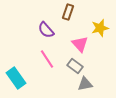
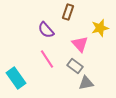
gray triangle: moved 1 px right, 1 px up
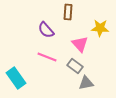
brown rectangle: rotated 14 degrees counterclockwise
yellow star: rotated 18 degrees clockwise
pink line: moved 2 px up; rotated 36 degrees counterclockwise
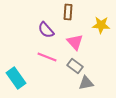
yellow star: moved 1 px right, 3 px up
pink triangle: moved 5 px left, 2 px up
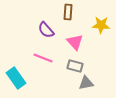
pink line: moved 4 px left, 1 px down
gray rectangle: rotated 21 degrees counterclockwise
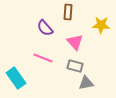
purple semicircle: moved 1 px left, 2 px up
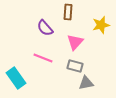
yellow star: rotated 18 degrees counterclockwise
pink triangle: rotated 24 degrees clockwise
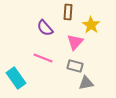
yellow star: moved 10 px left; rotated 24 degrees counterclockwise
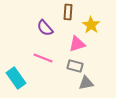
pink triangle: moved 2 px right, 2 px down; rotated 30 degrees clockwise
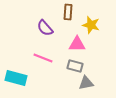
yellow star: rotated 18 degrees counterclockwise
pink triangle: rotated 18 degrees clockwise
cyan rectangle: rotated 40 degrees counterclockwise
